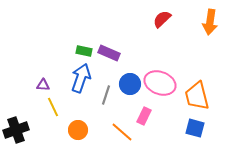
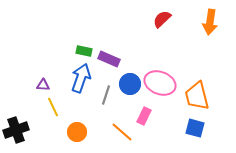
purple rectangle: moved 6 px down
orange circle: moved 1 px left, 2 px down
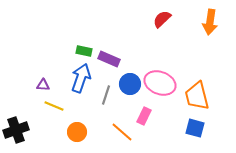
yellow line: moved 1 px right, 1 px up; rotated 42 degrees counterclockwise
